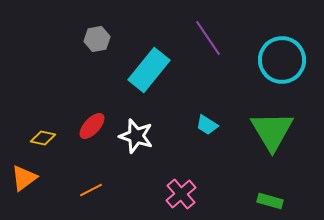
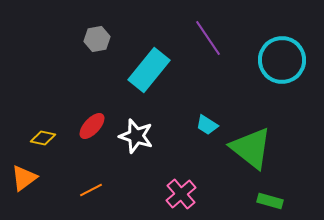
green triangle: moved 21 px left, 17 px down; rotated 21 degrees counterclockwise
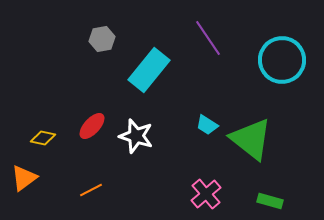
gray hexagon: moved 5 px right
green triangle: moved 9 px up
pink cross: moved 25 px right
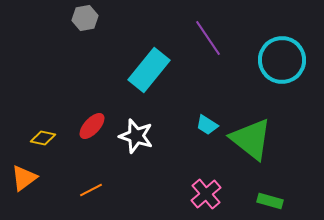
gray hexagon: moved 17 px left, 21 px up
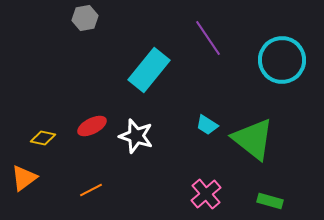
red ellipse: rotated 20 degrees clockwise
green triangle: moved 2 px right
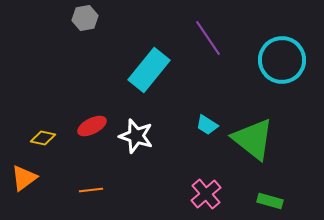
orange line: rotated 20 degrees clockwise
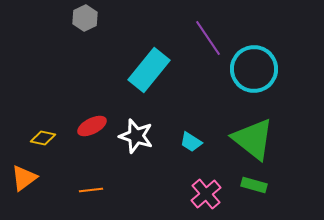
gray hexagon: rotated 15 degrees counterclockwise
cyan circle: moved 28 px left, 9 px down
cyan trapezoid: moved 16 px left, 17 px down
green rectangle: moved 16 px left, 16 px up
